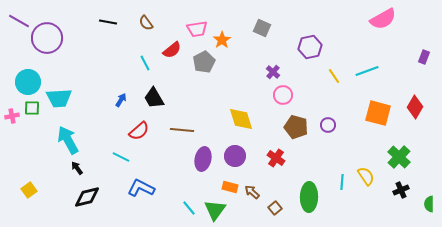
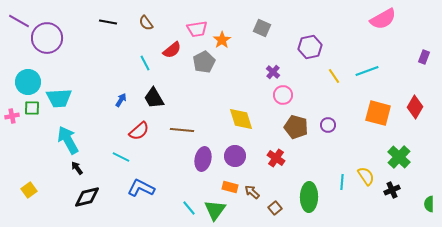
black cross at (401, 190): moved 9 px left
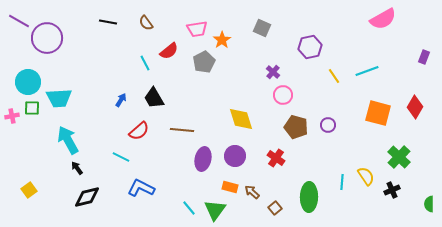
red semicircle at (172, 50): moved 3 px left, 1 px down
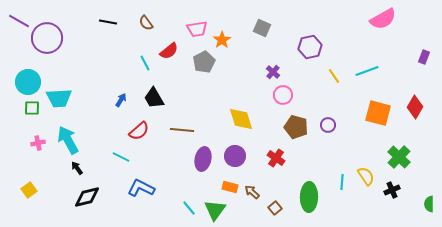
pink cross at (12, 116): moved 26 px right, 27 px down
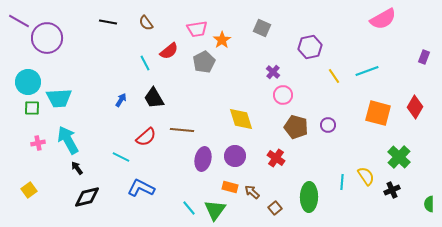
red semicircle at (139, 131): moved 7 px right, 6 px down
